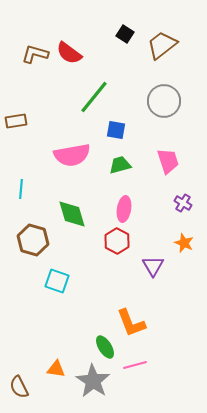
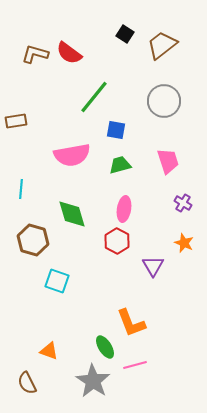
orange triangle: moved 7 px left, 18 px up; rotated 12 degrees clockwise
brown semicircle: moved 8 px right, 4 px up
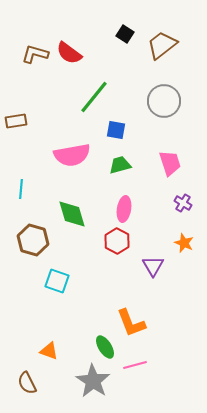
pink trapezoid: moved 2 px right, 2 px down
